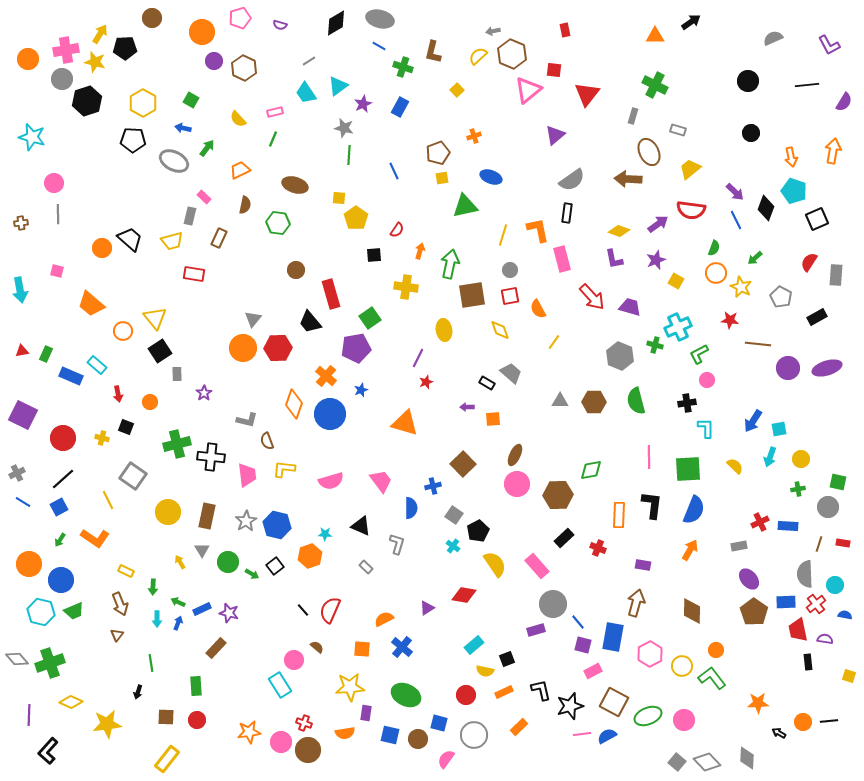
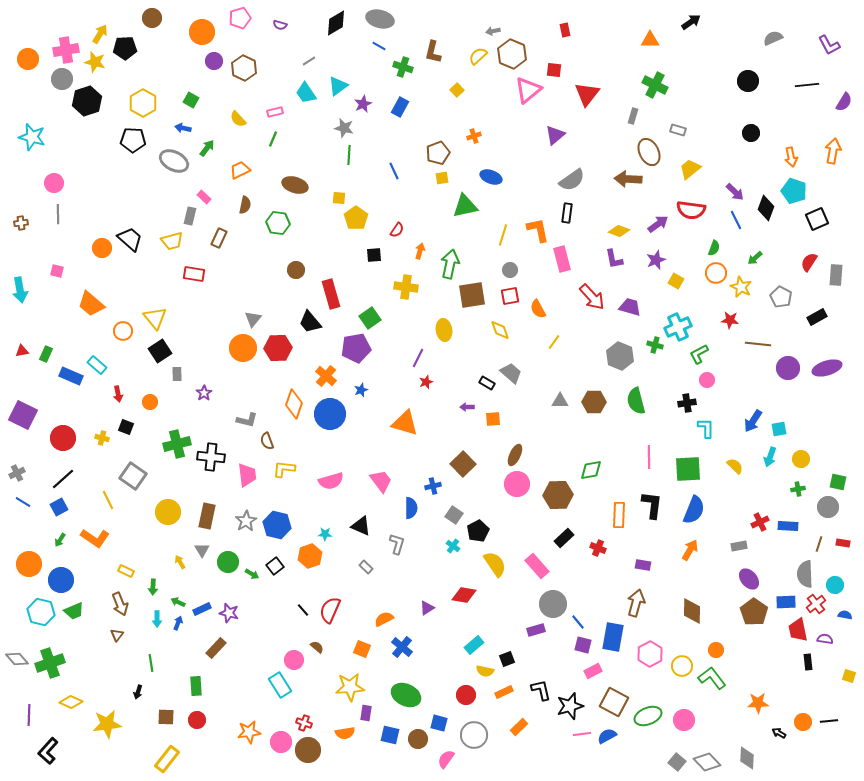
orange triangle at (655, 36): moved 5 px left, 4 px down
orange square at (362, 649): rotated 18 degrees clockwise
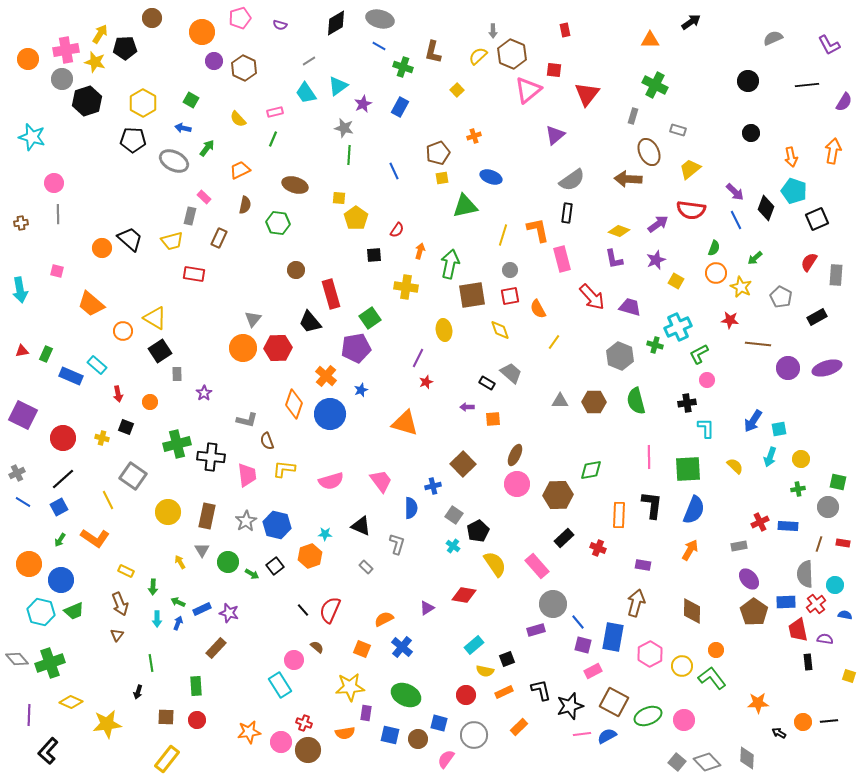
gray arrow at (493, 31): rotated 80 degrees counterclockwise
yellow triangle at (155, 318): rotated 20 degrees counterclockwise
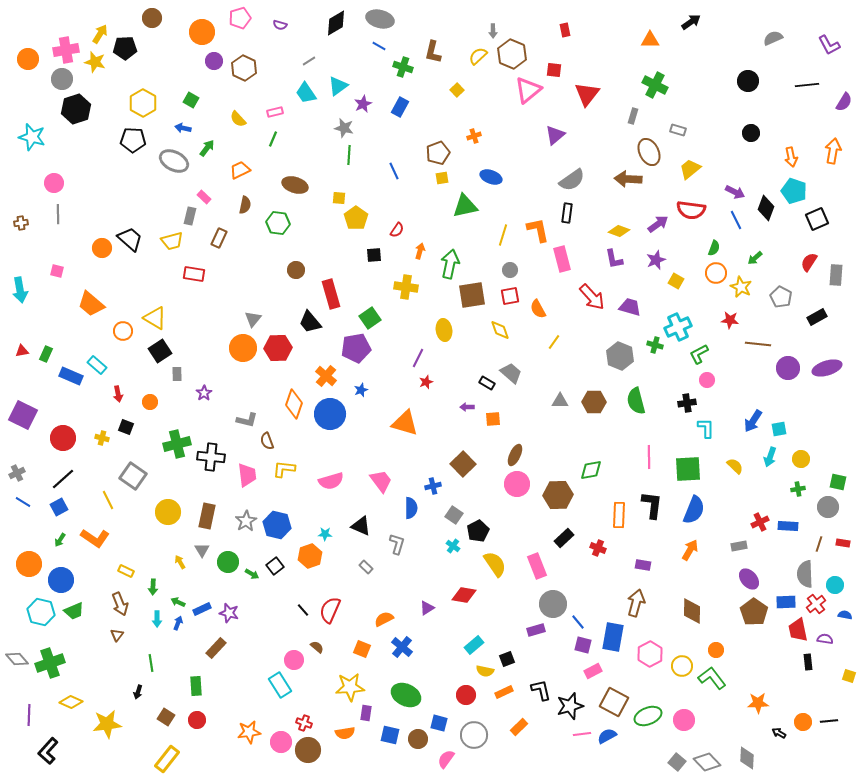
black hexagon at (87, 101): moved 11 px left, 8 px down
purple arrow at (735, 192): rotated 18 degrees counterclockwise
pink rectangle at (537, 566): rotated 20 degrees clockwise
brown square at (166, 717): rotated 30 degrees clockwise
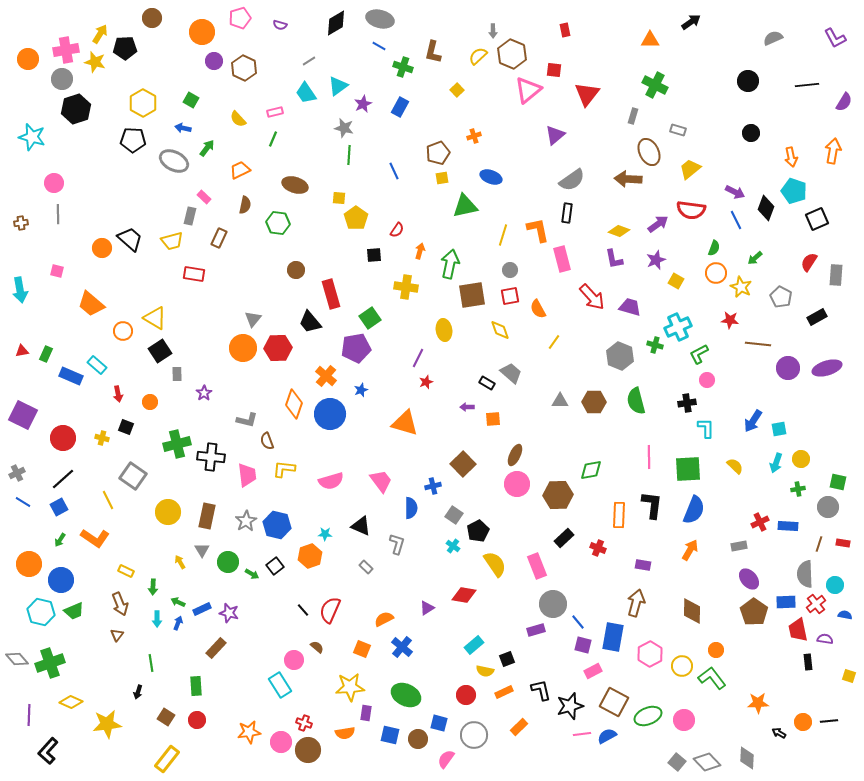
purple L-shape at (829, 45): moved 6 px right, 7 px up
cyan arrow at (770, 457): moved 6 px right, 6 px down
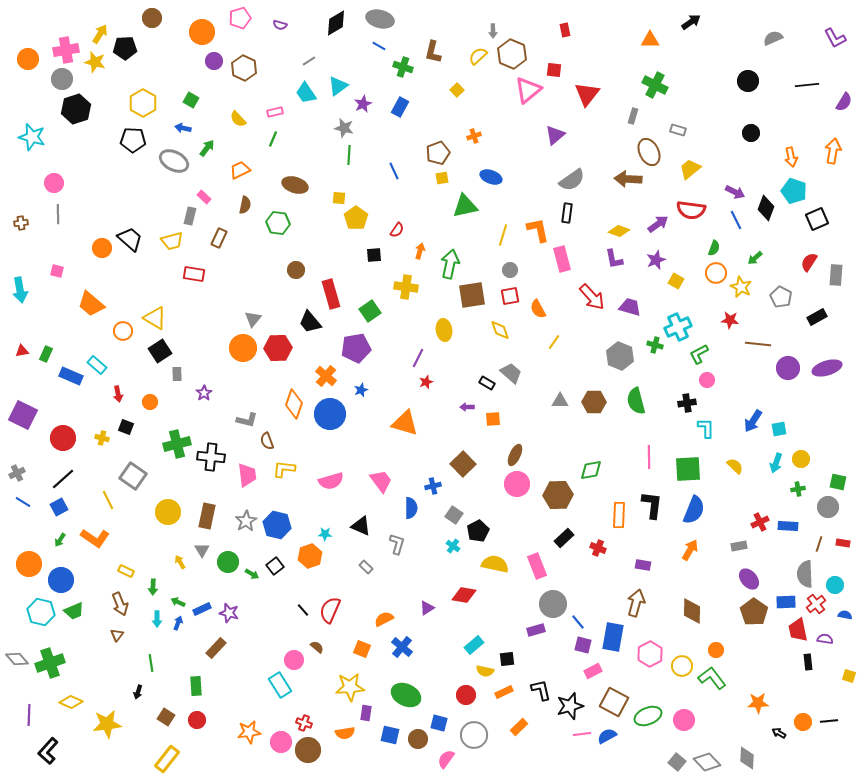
green square at (370, 318): moved 7 px up
yellow semicircle at (495, 564): rotated 44 degrees counterclockwise
black square at (507, 659): rotated 14 degrees clockwise
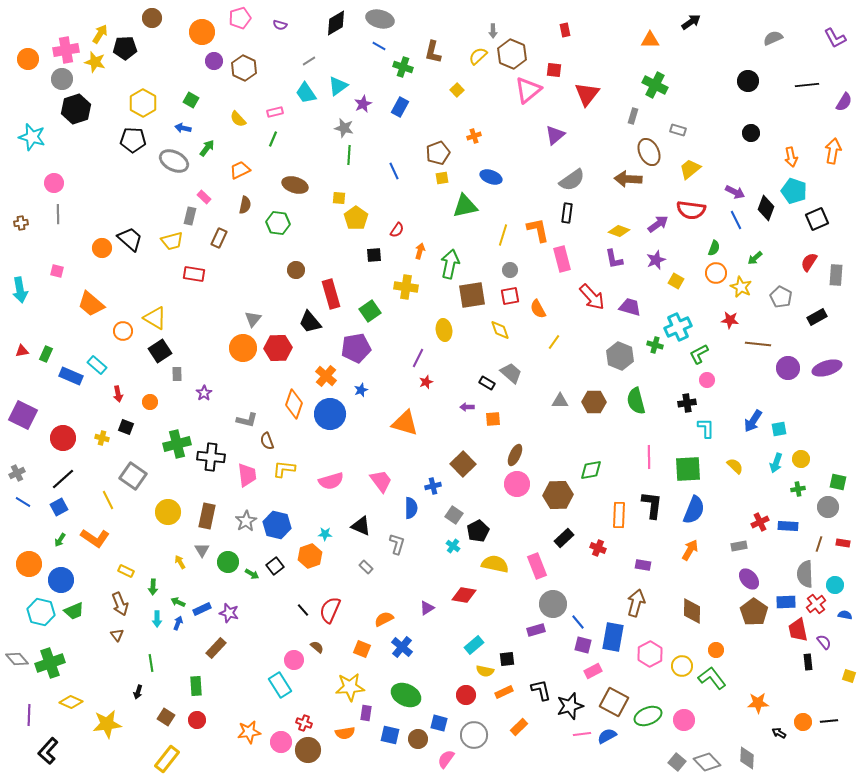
brown triangle at (117, 635): rotated 16 degrees counterclockwise
purple semicircle at (825, 639): moved 1 px left, 3 px down; rotated 42 degrees clockwise
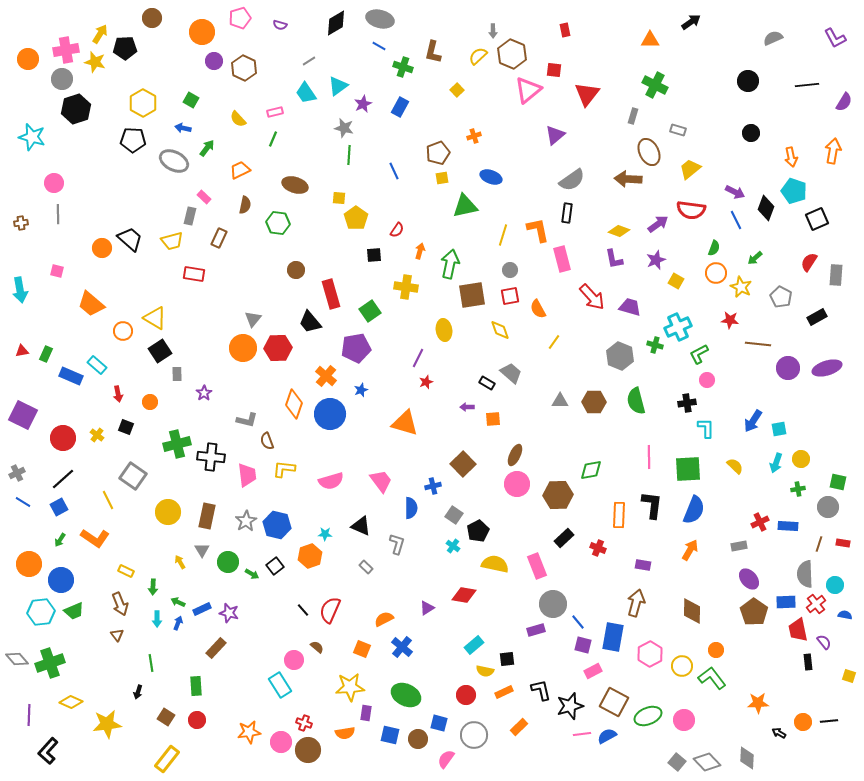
yellow cross at (102, 438): moved 5 px left, 3 px up; rotated 24 degrees clockwise
cyan hexagon at (41, 612): rotated 20 degrees counterclockwise
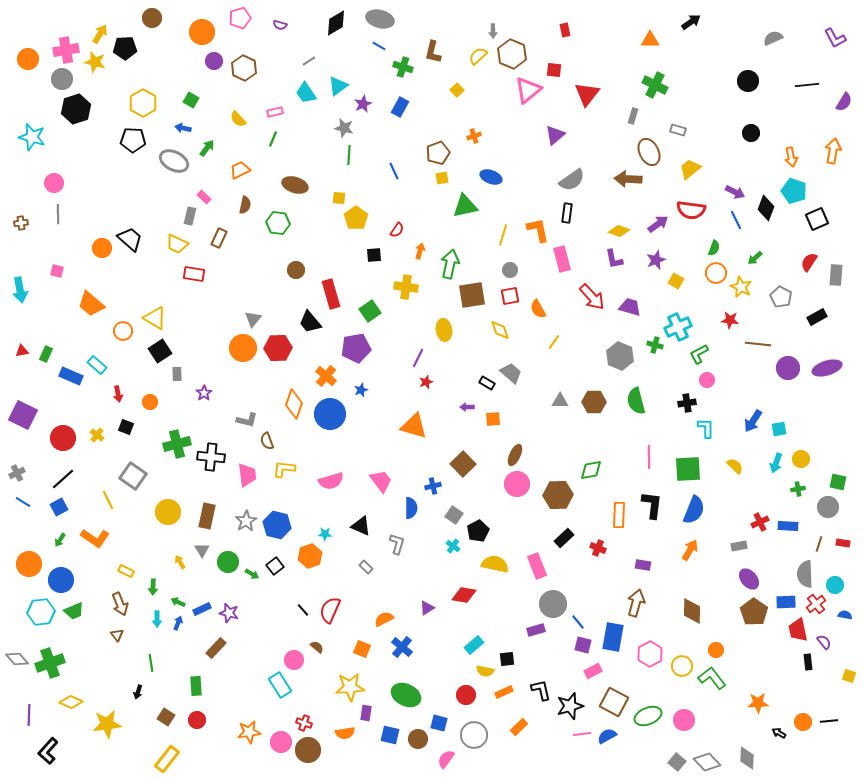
yellow trapezoid at (172, 241): moved 5 px right, 3 px down; rotated 40 degrees clockwise
orange triangle at (405, 423): moved 9 px right, 3 px down
